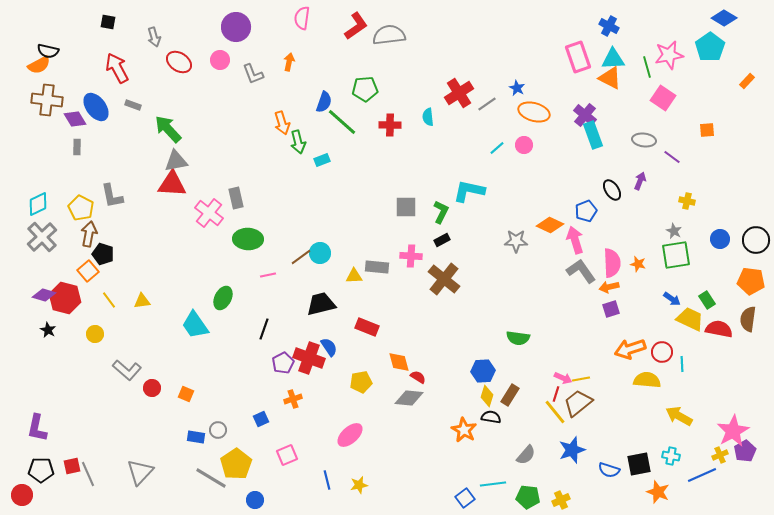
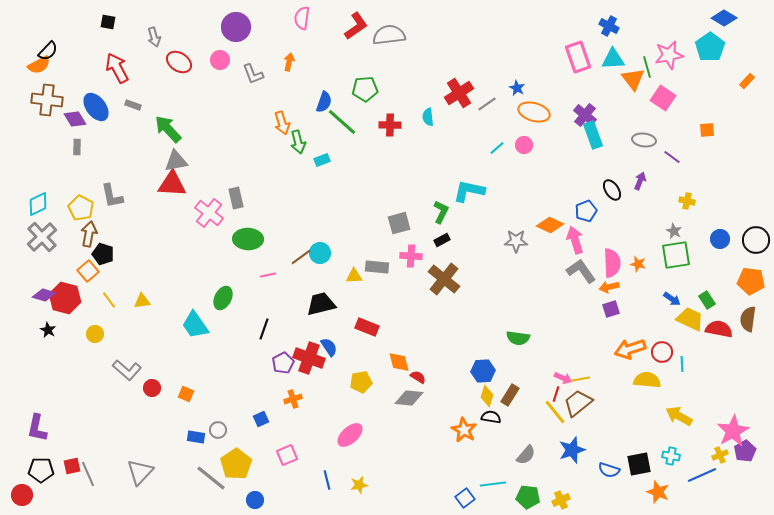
black semicircle at (48, 51): rotated 60 degrees counterclockwise
orange triangle at (610, 78): moved 23 px right, 1 px down; rotated 25 degrees clockwise
gray square at (406, 207): moved 7 px left, 16 px down; rotated 15 degrees counterclockwise
gray line at (211, 478): rotated 8 degrees clockwise
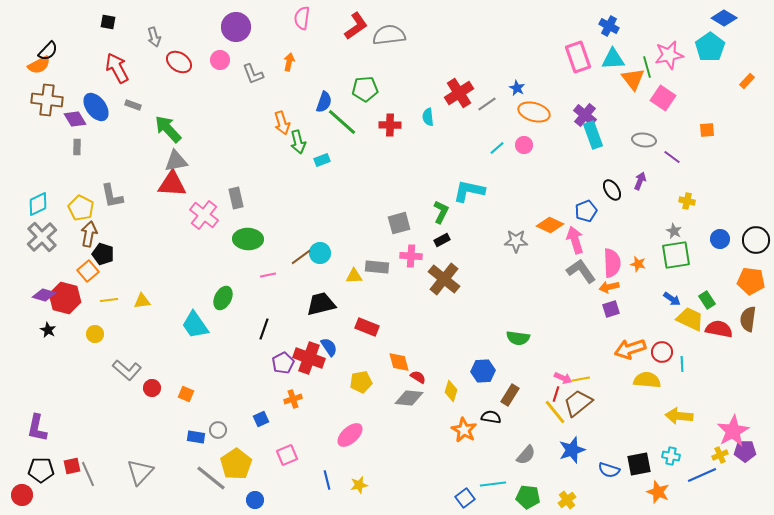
pink cross at (209, 213): moved 5 px left, 2 px down
yellow line at (109, 300): rotated 60 degrees counterclockwise
yellow diamond at (487, 396): moved 36 px left, 5 px up
yellow arrow at (679, 416): rotated 24 degrees counterclockwise
purple pentagon at (745, 451): rotated 30 degrees clockwise
yellow cross at (561, 500): moved 6 px right; rotated 12 degrees counterclockwise
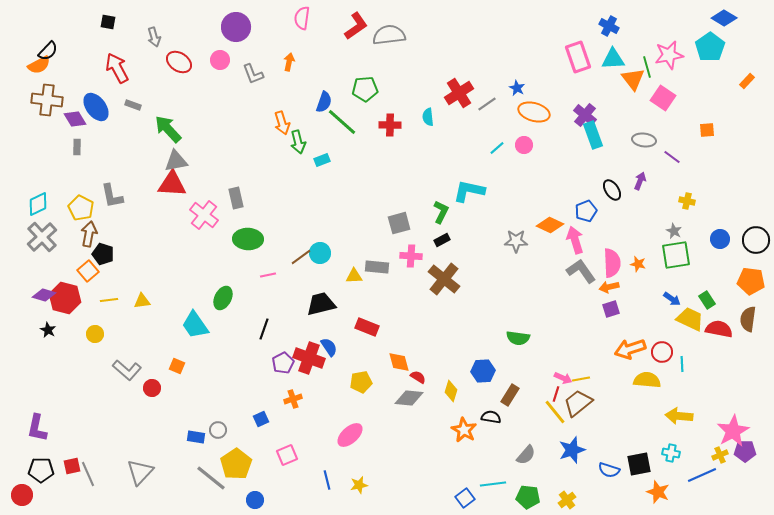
orange square at (186, 394): moved 9 px left, 28 px up
cyan cross at (671, 456): moved 3 px up
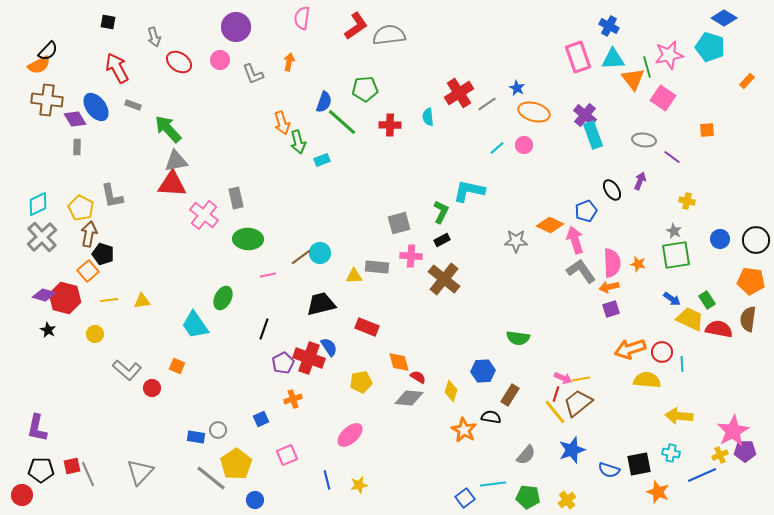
cyan pentagon at (710, 47): rotated 20 degrees counterclockwise
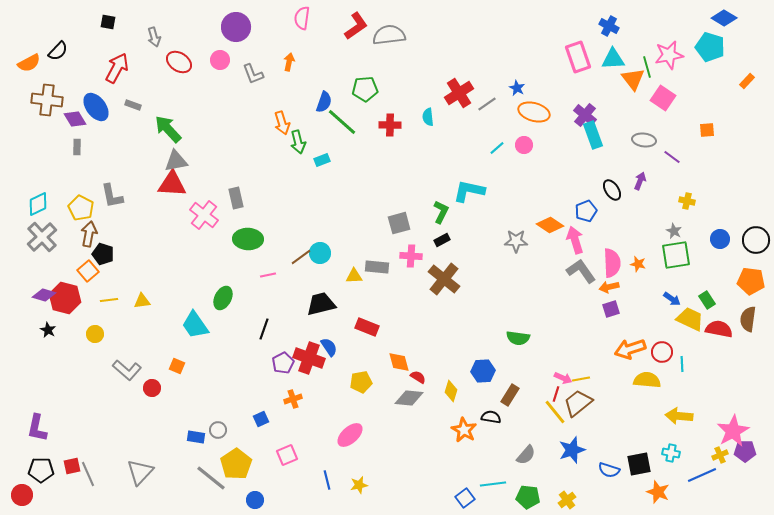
black semicircle at (48, 51): moved 10 px right
orange semicircle at (39, 65): moved 10 px left, 2 px up
red arrow at (117, 68): rotated 56 degrees clockwise
orange diamond at (550, 225): rotated 8 degrees clockwise
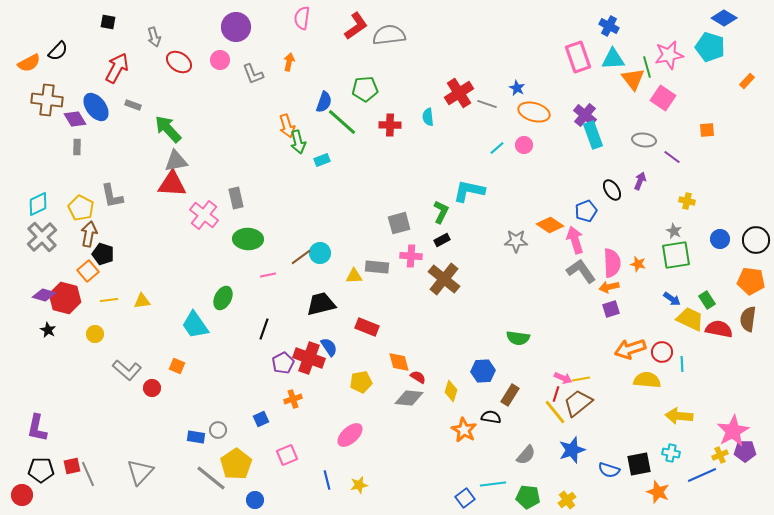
gray line at (487, 104): rotated 54 degrees clockwise
orange arrow at (282, 123): moved 5 px right, 3 px down
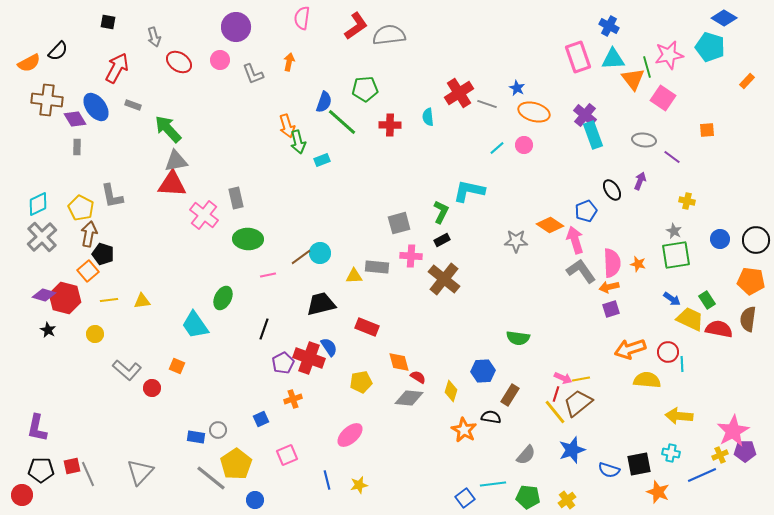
red circle at (662, 352): moved 6 px right
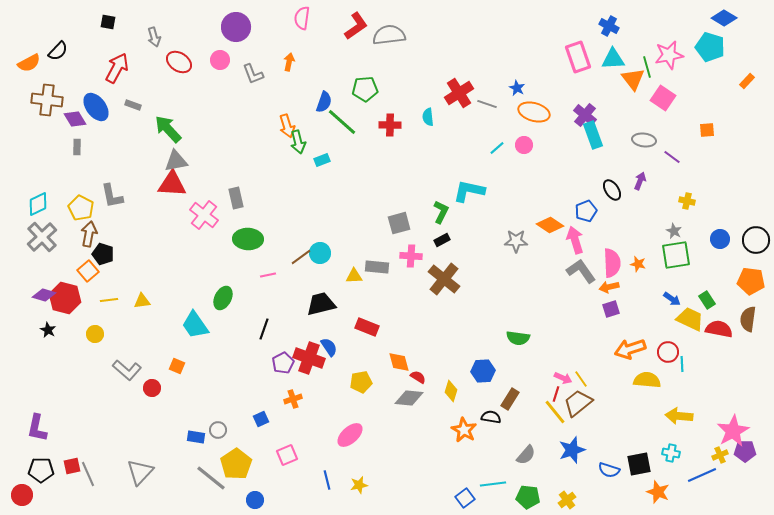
yellow line at (581, 379): rotated 66 degrees clockwise
brown rectangle at (510, 395): moved 4 px down
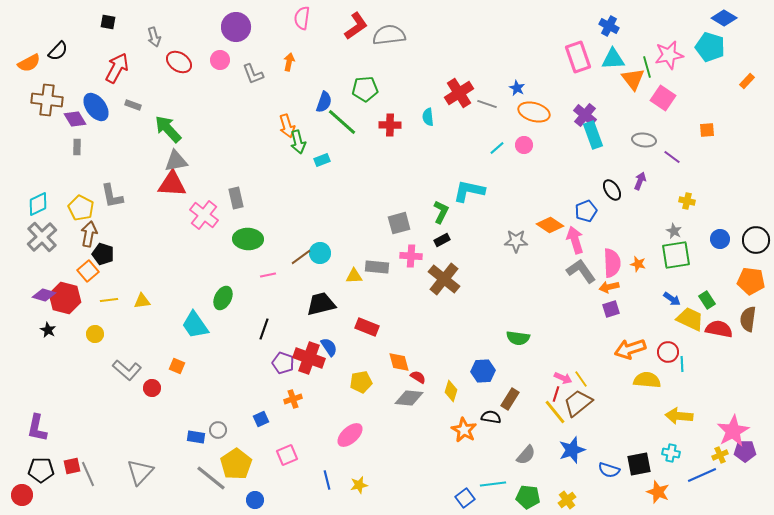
purple pentagon at (283, 363): rotated 25 degrees counterclockwise
